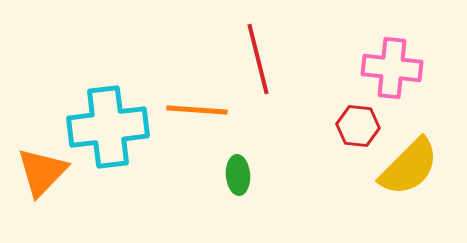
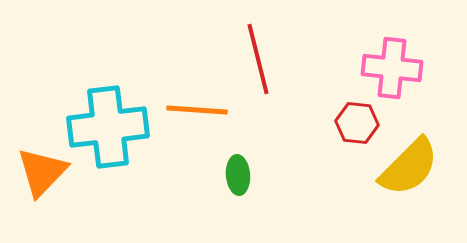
red hexagon: moved 1 px left, 3 px up
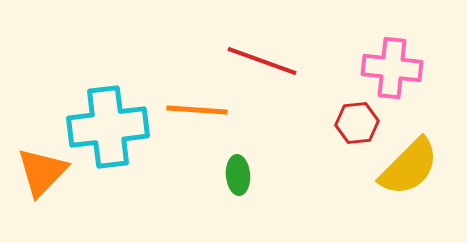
red line: moved 4 px right, 2 px down; rotated 56 degrees counterclockwise
red hexagon: rotated 12 degrees counterclockwise
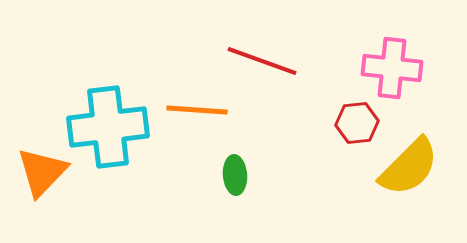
green ellipse: moved 3 px left
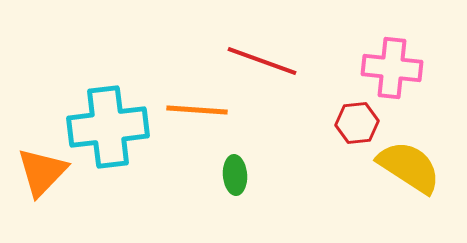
yellow semicircle: rotated 102 degrees counterclockwise
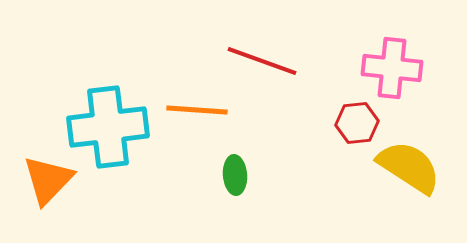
orange triangle: moved 6 px right, 8 px down
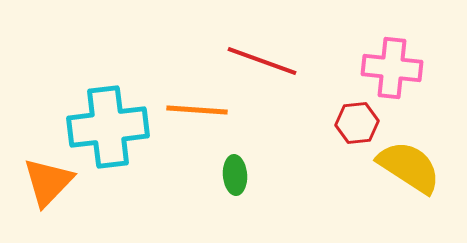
orange triangle: moved 2 px down
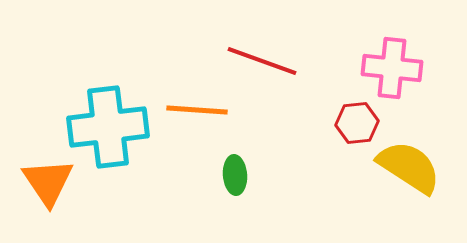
orange triangle: rotated 18 degrees counterclockwise
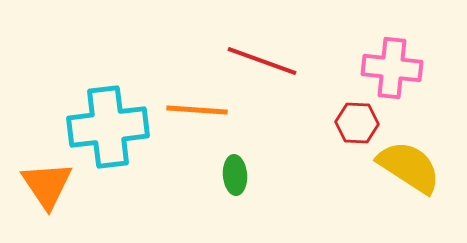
red hexagon: rotated 9 degrees clockwise
orange triangle: moved 1 px left, 3 px down
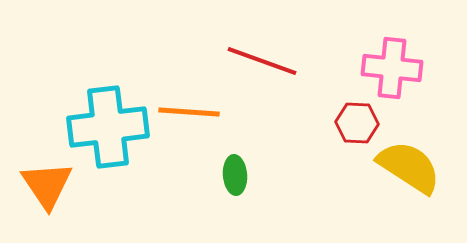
orange line: moved 8 px left, 2 px down
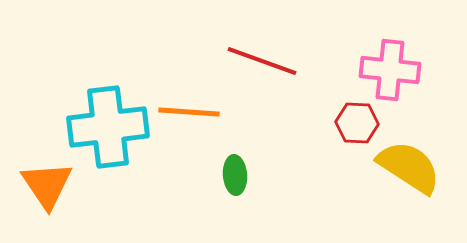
pink cross: moved 2 px left, 2 px down
